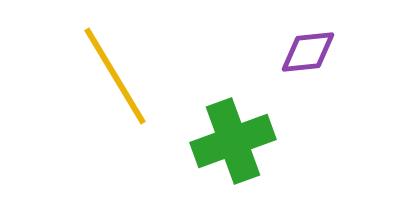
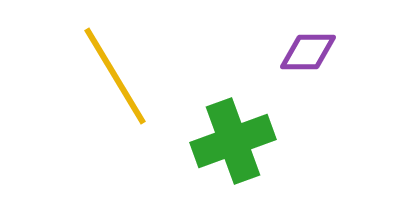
purple diamond: rotated 6 degrees clockwise
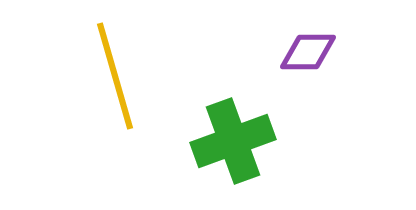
yellow line: rotated 15 degrees clockwise
